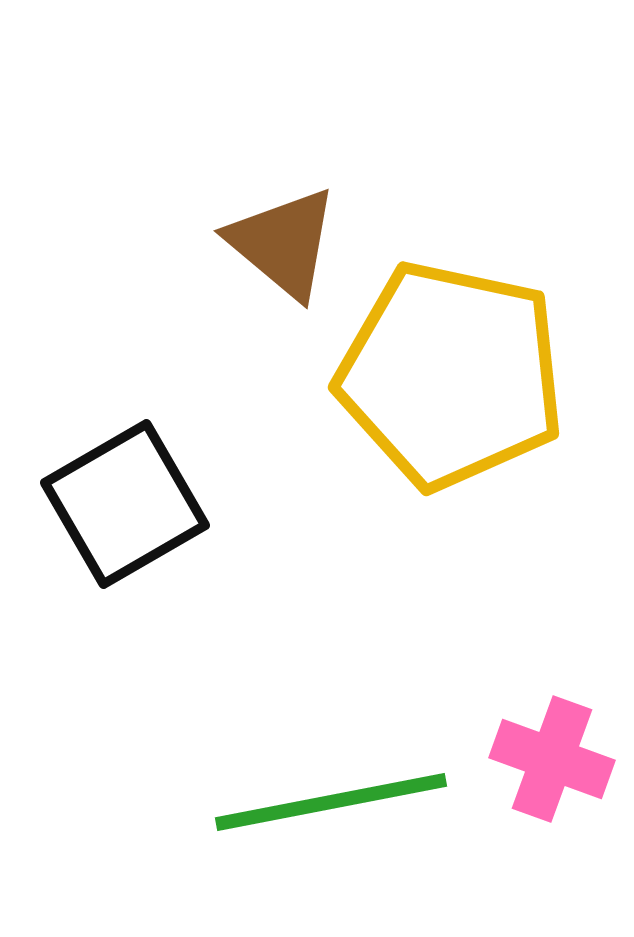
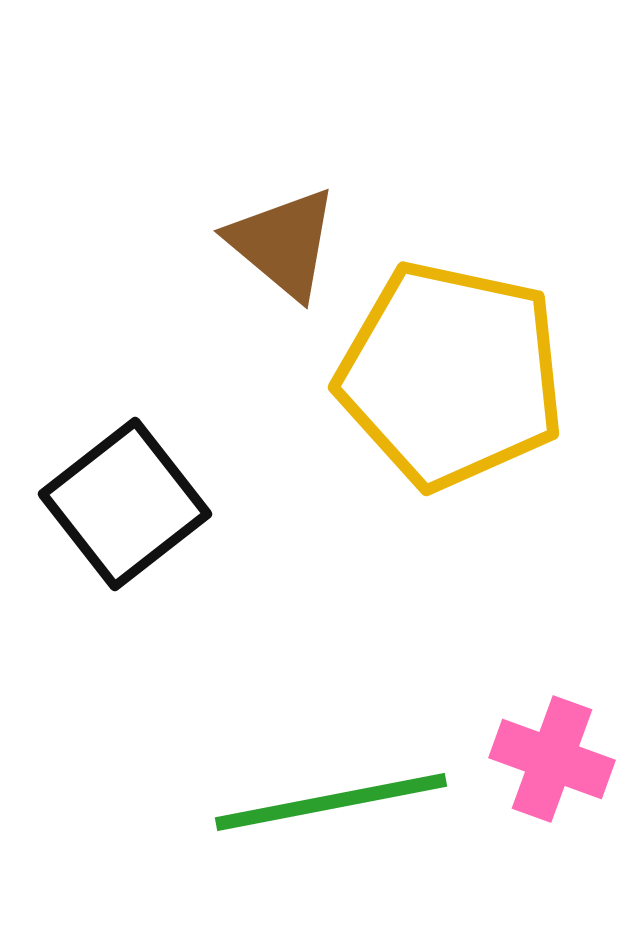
black square: rotated 8 degrees counterclockwise
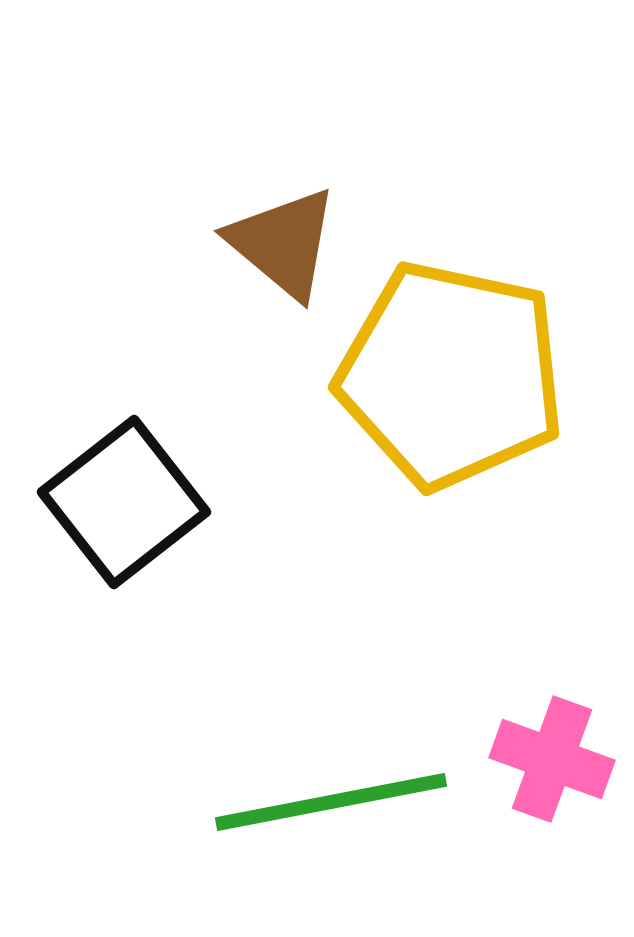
black square: moved 1 px left, 2 px up
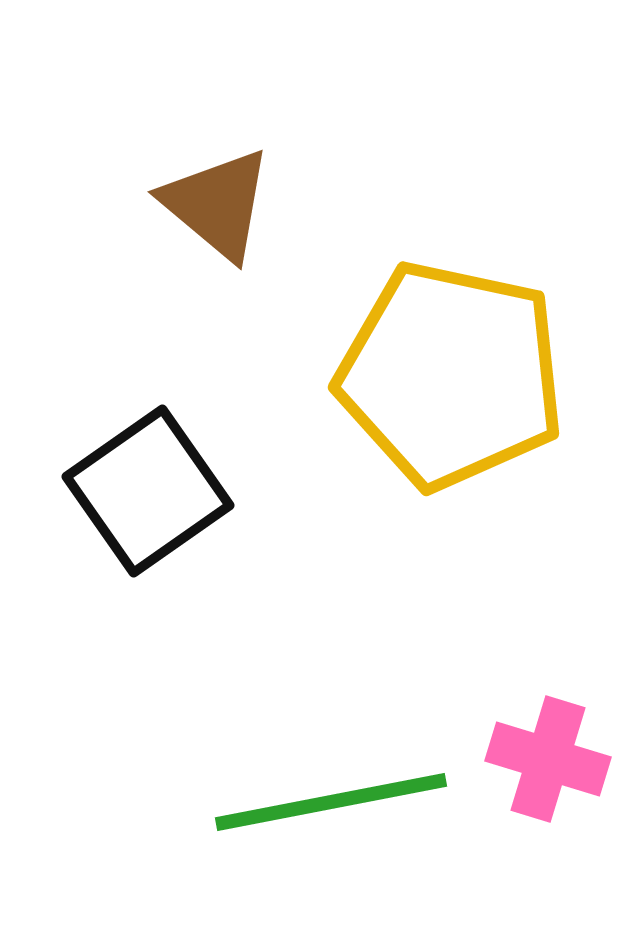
brown triangle: moved 66 px left, 39 px up
black square: moved 24 px right, 11 px up; rotated 3 degrees clockwise
pink cross: moved 4 px left; rotated 3 degrees counterclockwise
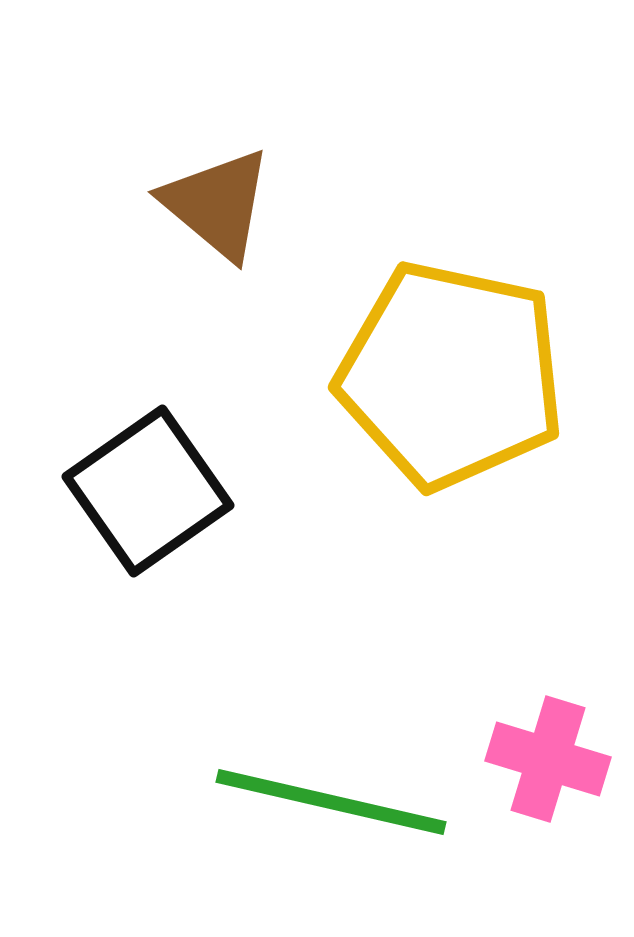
green line: rotated 24 degrees clockwise
